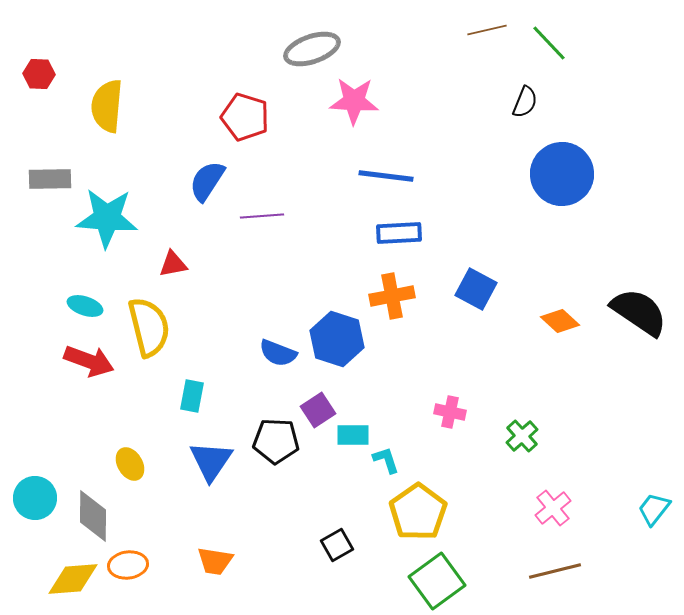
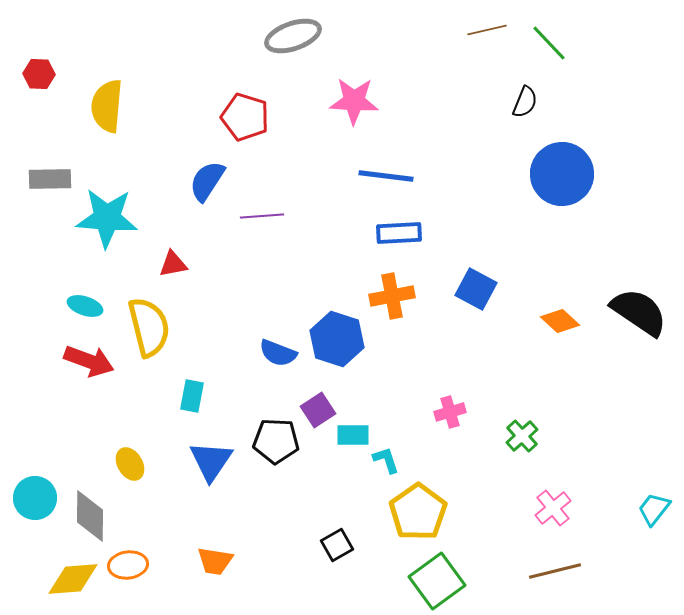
gray ellipse at (312, 49): moved 19 px left, 13 px up
pink cross at (450, 412): rotated 28 degrees counterclockwise
gray diamond at (93, 516): moved 3 px left
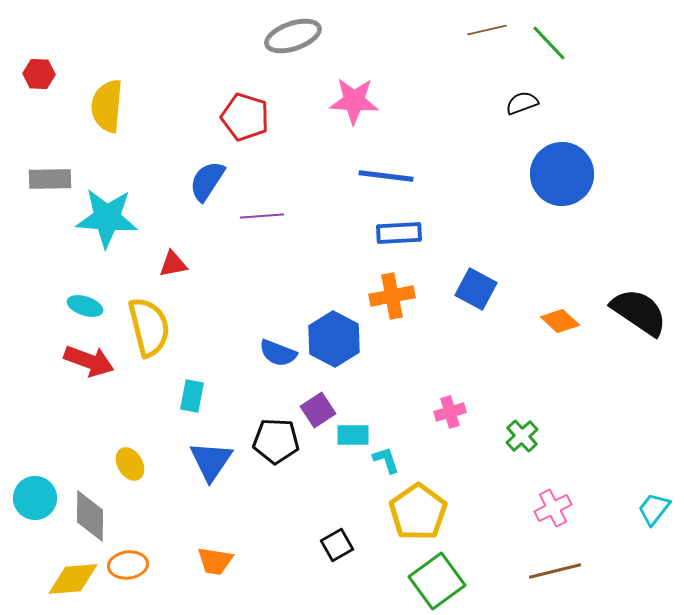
black semicircle at (525, 102): moved 3 px left, 1 px down; rotated 132 degrees counterclockwise
blue hexagon at (337, 339): moved 3 px left; rotated 10 degrees clockwise
pink cross at (553, 508): rotated 12 degrees clockwise
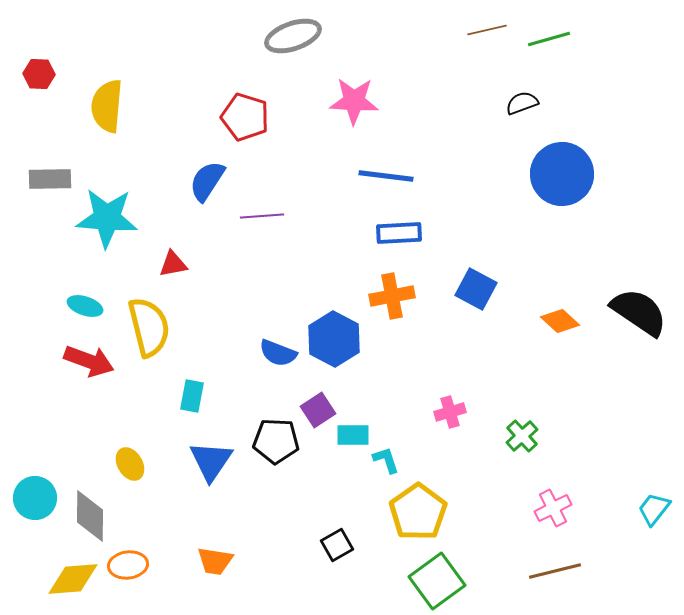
green line at (549, 43): moved 4 px up; rotated 63 degrees counterclockwise
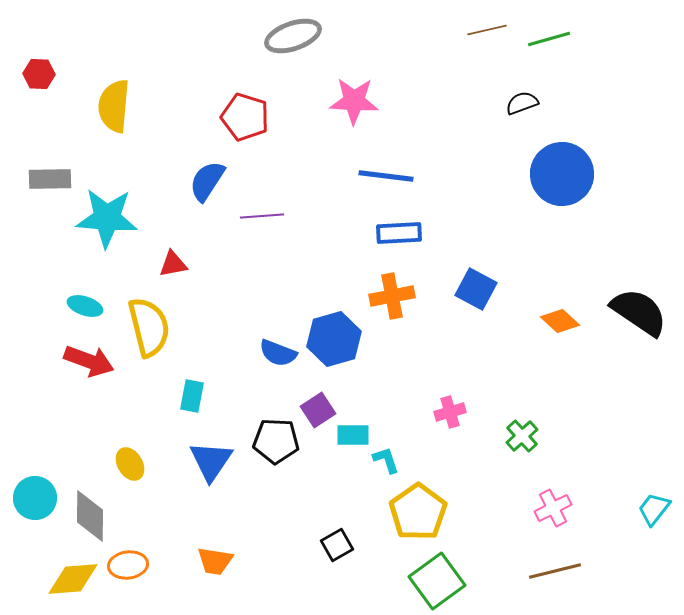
yellow semicircle at (107, 106): moved 7 px right
blue hexagon at (334, 339): rotated 16 degrees clockwise
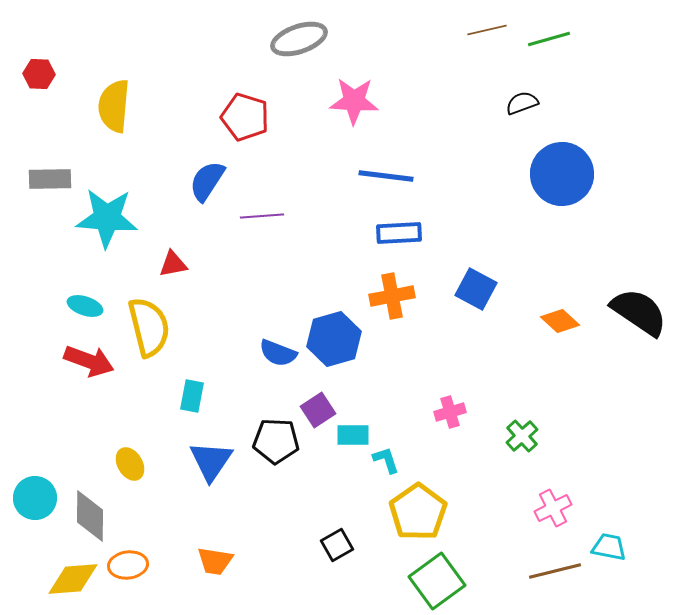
gray ellipse at (293, 36): moved 6 px right, 3 px down
cyan trapezoid at (654, 509): moved 45 px left, 38 px down; rotated 63 degrees clockwise
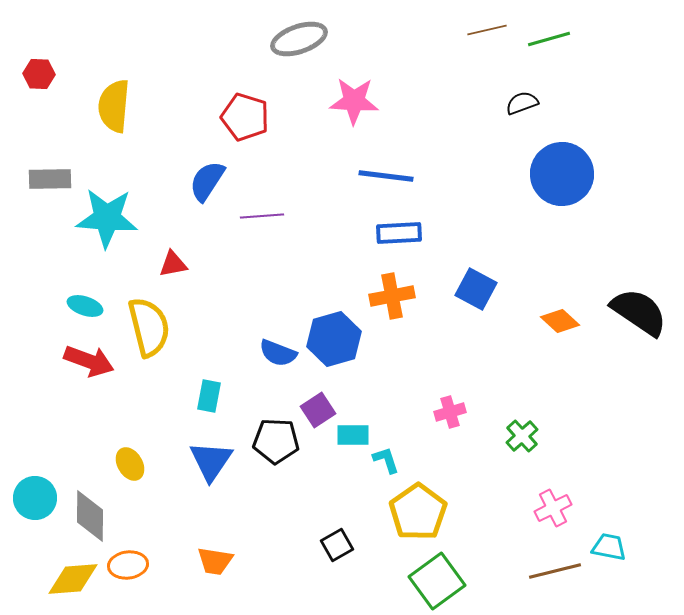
cyan rectangle at (192, 396): moved 17 px right
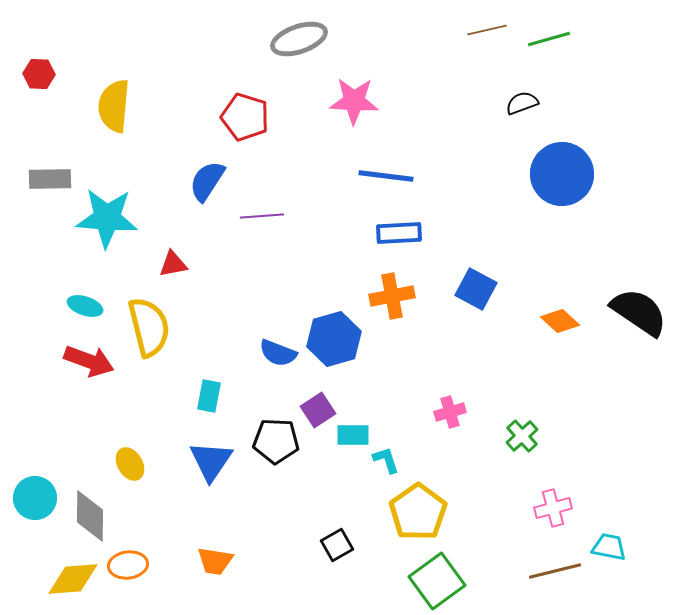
pink cross at (553, 508): rotated 12 degrees clockwise
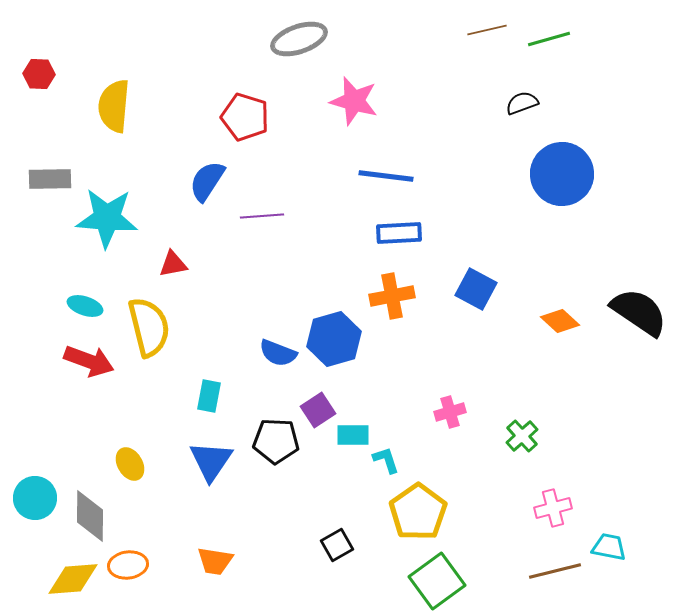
pink star at (354, 101): rotated 12 degrees clockwise
